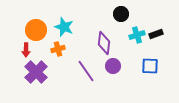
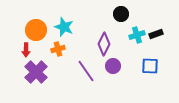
purple diamond: moved 1 px down; rotated 20 degrees clockwise
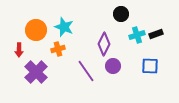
red arrow: moved 7 px left
